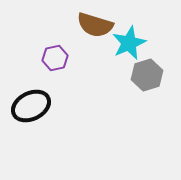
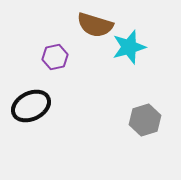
cyan star: moved 4 px down; rotated 8 degrees clockwise
purple hexagon: moved 1 px up
gray hexagon: moved 2 px left, 45 px down
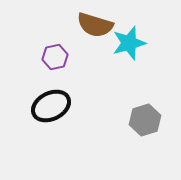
cyan star: moved 4 px up
black ellipse: moved 20 px right
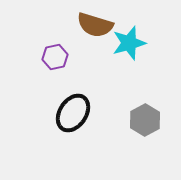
black ellipse: moved 22 px right, 7 px down; rotated 30 degrees counterclockwise
gray hexagon: rotated 12 degrees counterclockwise
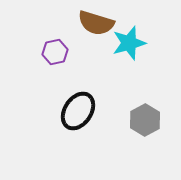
brown semicircle: moved 1 px right, 2 px up
purple hexagon: moved 5 px up
black ellipse: moved 5 px right, 2 px up
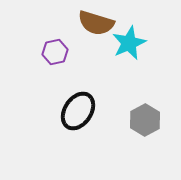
cyan star: rotated 8 degrees counterclockwise
